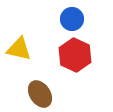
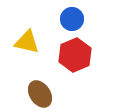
yellow triangle: moved 8 px right, 7 px up
red hexagon: rotated 12 degrees clockwise
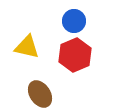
blue circle: moved 2 px right, 2 px down
yellow triangle: moved 5 px down
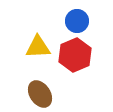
blue circle: moved 3 px right
yellow triangle: moved 11 px right; rotated 16 degrees counterclockwise
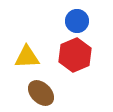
yellow triangle: moved 11 px left, 10 px down
brown ellipse: moved 1 px right, 1 px up; rotated 12 degrees counterclockwise
